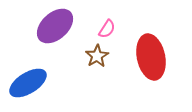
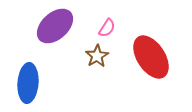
pink semicircle: moved 1 px up
red ellipse: rotated 21 degrees counterclockwise
blue ellipse: rotated 54 degrees counterclockwise
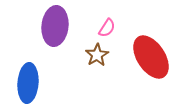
purple ellipse: rotated 42 degrees counterclockwise
brown star: moved 1 px up
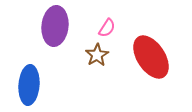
blue ellipse: moved 1 px right, 2 px down
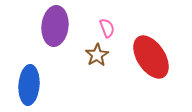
pink semicircle: rotated 54 degrees counterclockwise
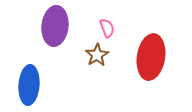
red ellipse: rotated 42 degrees clockwise
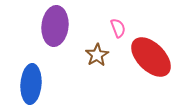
pink semicircle: moved 11 px right
red ellipse: rotated 54 degrees counterclockwise
blue ellipse: moved 2 px right, 1 px up
